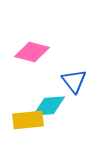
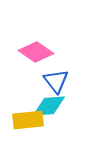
pink diamond: moved 4 px right; rotated 20 degrees clockwise
blue triangle: moved 18 px left
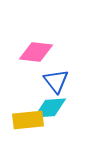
pink diamond: rotated 28 degrees counterclockwise
cyan diamond: moved 1 px right, 2 px down
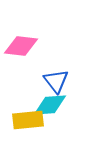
pink diamond: moved 15 px left, 6 px up
cyan diamond: moved 3 px up
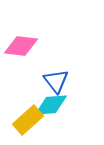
cyan diamond: moved 1 px right
yellow rectangle: rotated 36 degrees counterclockwise
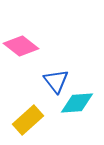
pink diamond: rotated 32 degrees clockwise
cyan diamond: moved 26 px right, 2 px up
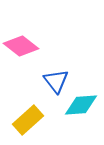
cyan diamond: moved 4 px right, 2 px down
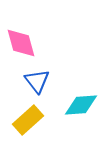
pink diamond: moved 3 px up; rotated 36 degrees clockwise
blue triangle: moved 19 px left
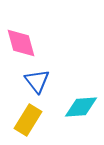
cyan diamond: moved 2 px down
yellow rectangle: rotated 16 degrees counterclockwise
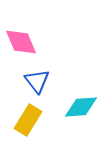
pink diamond: moved 1 px up; rotated 8 degrees counterclockwise
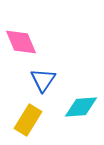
blue triangle: moved 6 px right, 1 px up; rotated 12 degrees clockwise
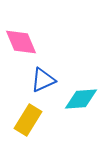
blue triangle: rotated 32 degrees clockwise
cyan diamond: moved 8 px up
